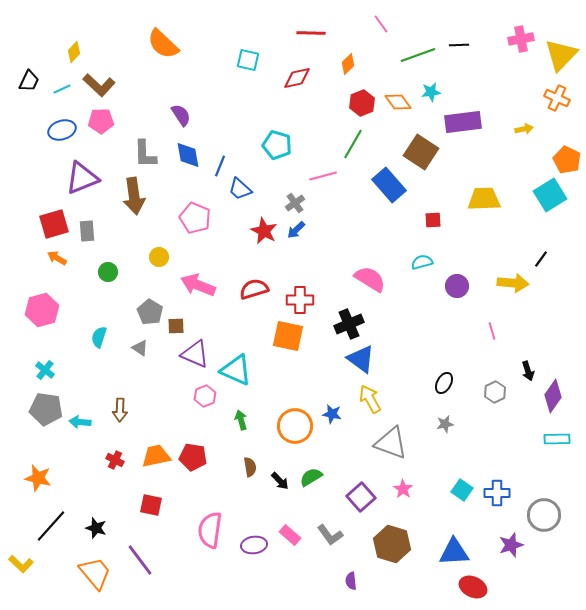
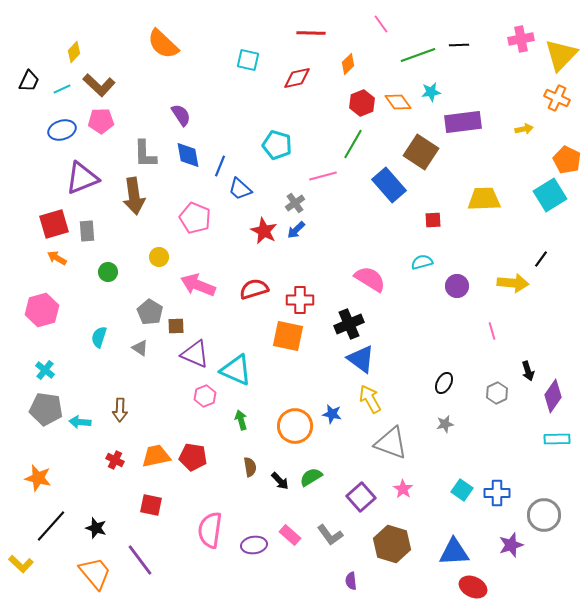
gray hexagon at (495, 392): moved 2 px right, 1 px down
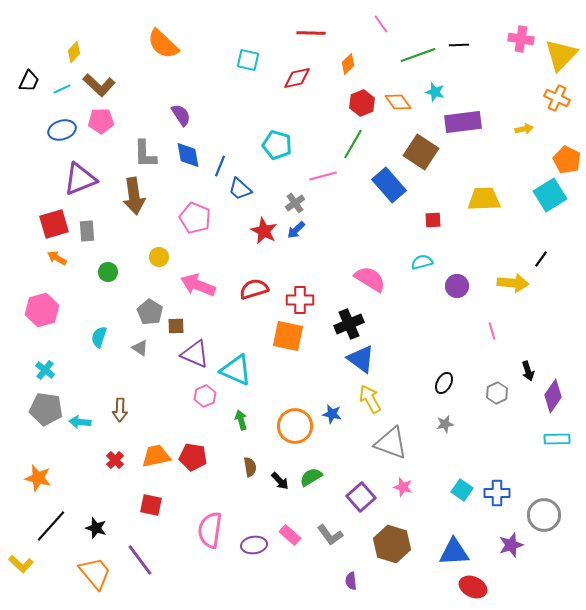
pink cross at (521, 39): rotated 20 degrees clockwise
cyan star at (431, 92): moved 4 px right; rotated 24 degrees clockwise
purple triangle at (82, 178): moved 2 px left, 1 px down
red cross at (115, 460): rotated 18 degrees clockwise
pink star at (403, 489): moved 2 px up; rotated 18 degrees counterclockwise
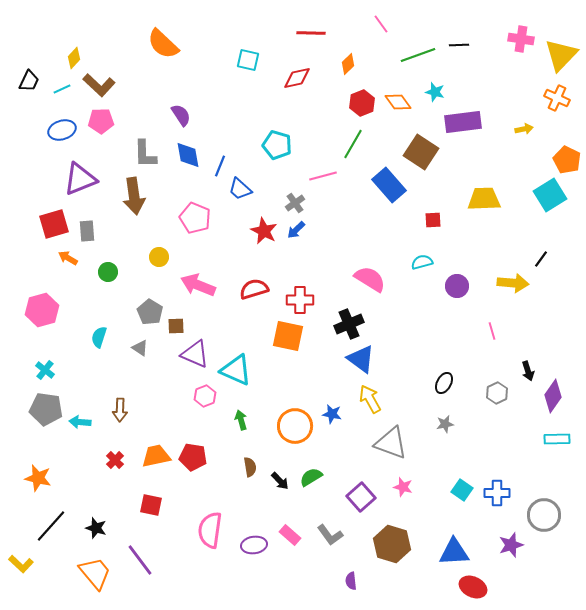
yellow diamond at (74, 52): moved 6 px down
orange arrow at (57, 258): moved 11 px right
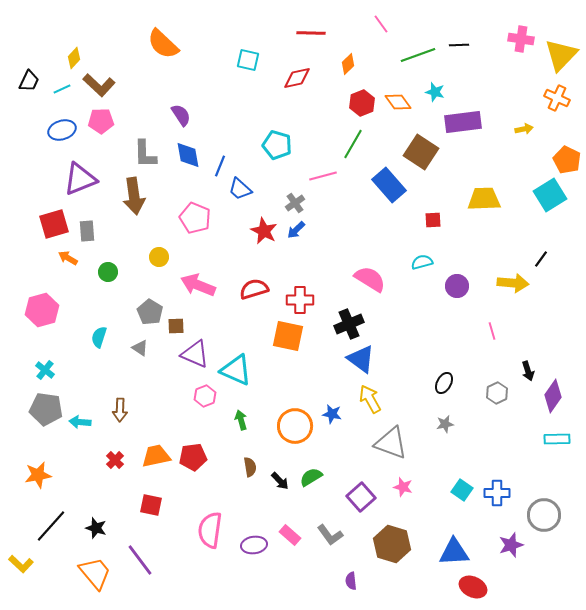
red pentagon at (193, 457): rotated 16 degrees counterclockwise
orange star at (38, 478): moved 3 px up; rotated 24 degrees counterclockwise
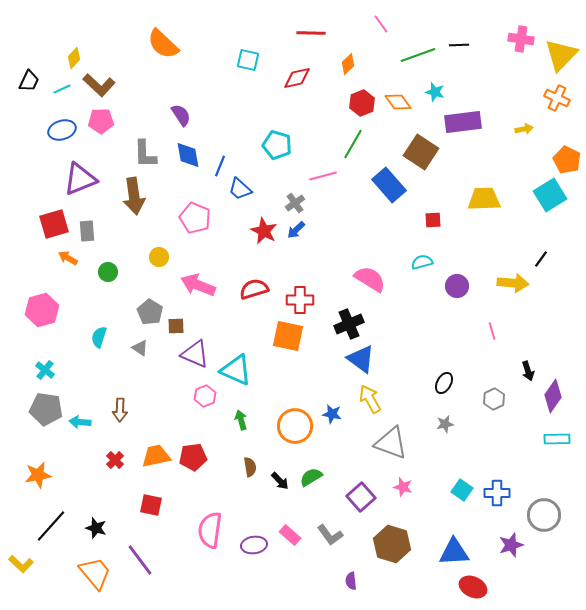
gray hexagon at (497, 393): moved 3 px left, 6 px down
